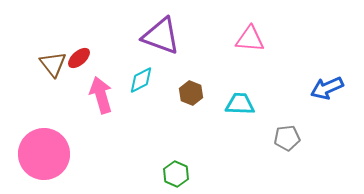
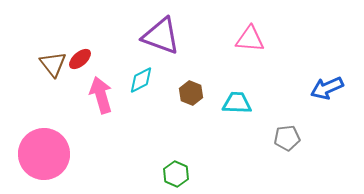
red ellipse: moved 1 px right, 1 px down
cyan trapezoid: moved 3 px left, 1 px up
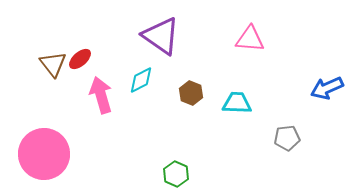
purple triangle: rotated 15 degrees clockwise
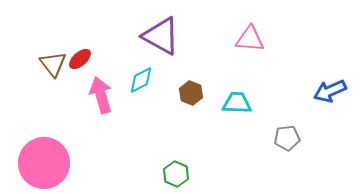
purple triangle: rotated 6 degrees counterclockwise
blue arrow: moved 3 px right, 3 px down
pink circle: moved 9 px down
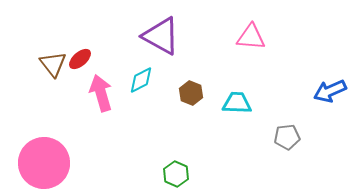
pink triangle: moved 1 px right, 2 px up
pink arrow: moved 2 px up
gray pentagon: moved 1 px up
